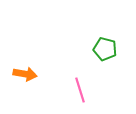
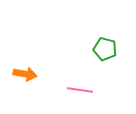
pink line: rotated 65 degrees counterclockwise
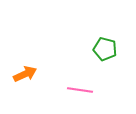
orange arrow: rotated 35 degrees counterclockwise
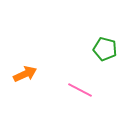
pink line: rotated 20 degrees clockwise
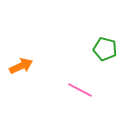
orange arrow: moved 4 px left, 8 px up
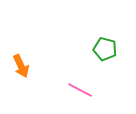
orange arrow: rotated 90 degrees clockwise
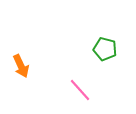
pink line: rotated 20 degrees clockwise
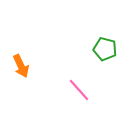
pink line: moved 1 px left
